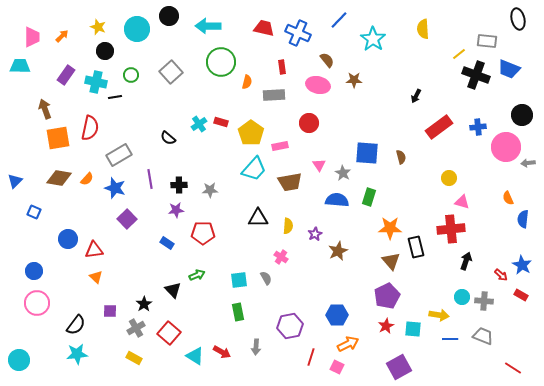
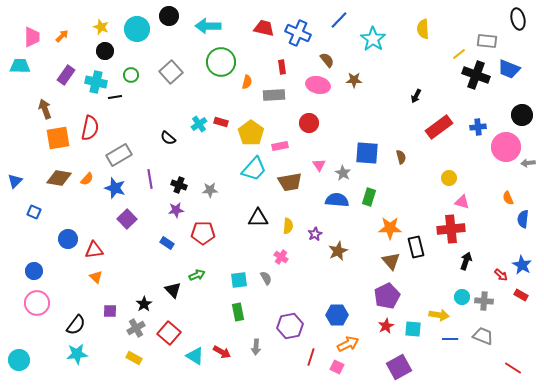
yellow star at (98, 27): moved 3 px right
black cross at (179, 185): rotated 21 degrees clockwise
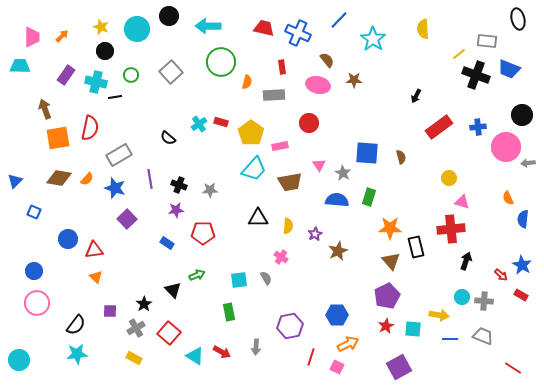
green rectangle at (238, 312): moved 9 px left
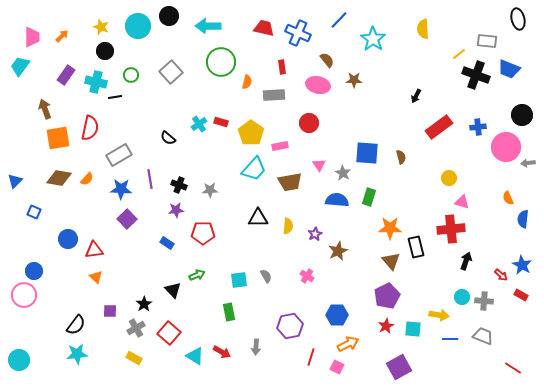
cyan circle at (137, 29): moved 1 px right, 3 px up
cyan trapezoid at (20, 66): rotated 55 degrees counterclockwise
blue star at (115, 188): moved 6 px right, 1 px down; rotated 15 degrees counterclockwise
pink cross at (281, 257): moved 26 px right, 19 px down
gray semicircle at (266, 278): moved 2 px up
pink circle at (37, 303): moved 13 px left, 8 px up
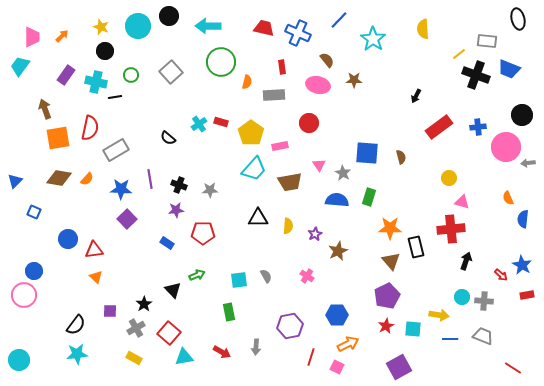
gray rectangle at (119, 155): moved 3 px left, 5 px up
red rectangle at (521, 295): moved 6 px right; rotated 40 degrees counterclockwise
cyan triangle at (195, 356): moved 11 px left, 1 px down; rotated 42 degrees counterclockwise
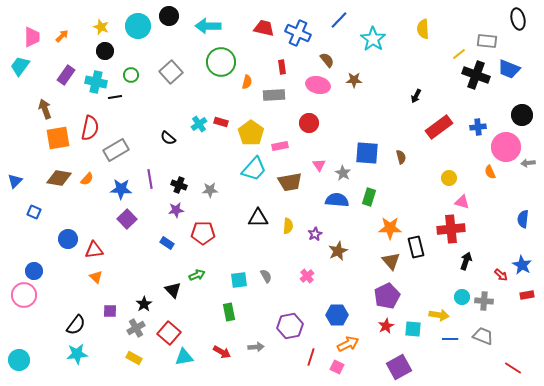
orange semicircle at (508, 198): moved 18 px left, 26 px up
pink cross at (307, 276): rotated 16 degrees clockwise
gray arrow at (256, 347): rotated 98 degrees counterclockwise
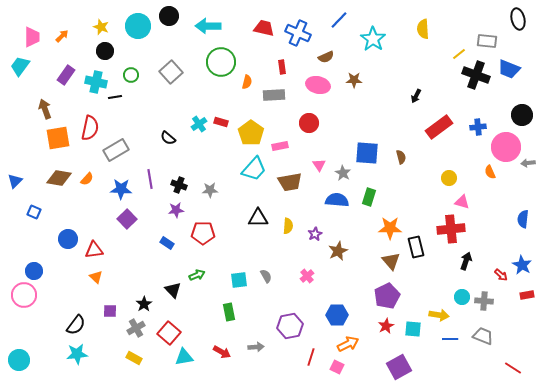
brown semicircle at (327, 60): moved 1 px left, 3 px up; rotated 105 degrees clockwise
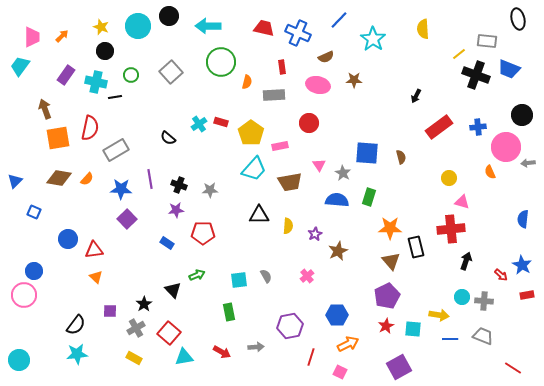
black triangle at (258, 218): moved 1 px right, 3 px up
pink square at (337, 367): moved 3 px right, 5 px down
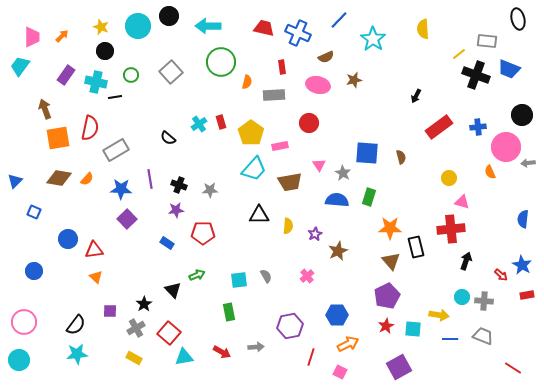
brown star at (354, 80): rotated 14 degrees counterclockwise
red rectangle at (221, 122): rotated 56 degrees clockwise
pink circle at (24, 295): moved 27 px down
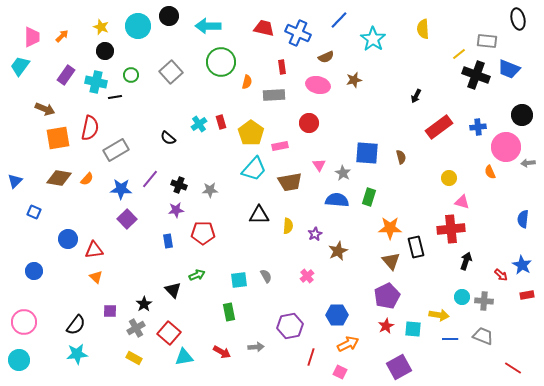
brown arrow at (45, 109): rotated 132 degrees clockwise
purple line at (150, 179): rotated 48 degrees clockwise
blue rectangle at (167, 243): moved 1 px right, 2 px up; rotated 48 degrees clockwise
